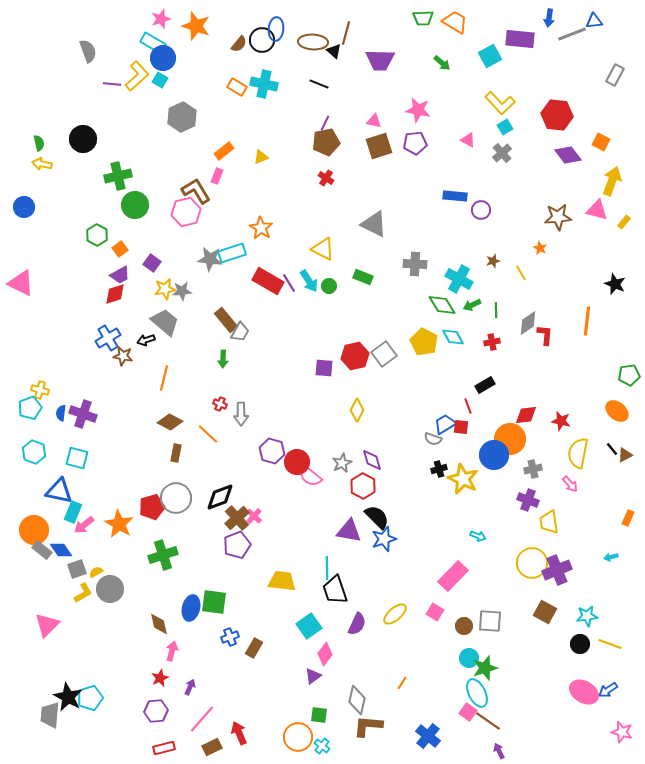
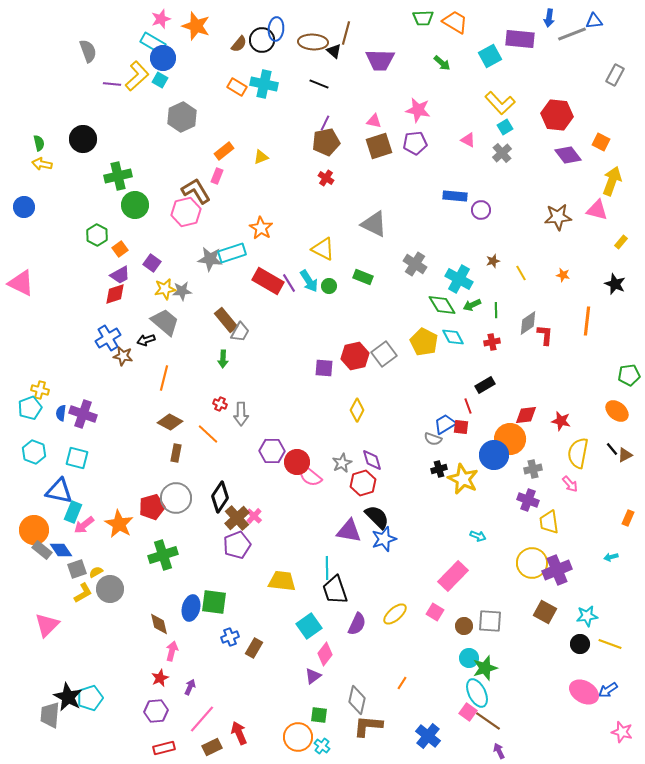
yellow rectangle at (624, 222): moved 3 px left, 20 px down
orange star at (540, 248): moved 23 px right, 27 px down; rotated 16 degrees counterclockwise
gray cross at (415, 264): rotated 30 degrees clockwise
purple hexagon at (272, 451): rotated 15 degrees counterclockwise
red hexagon at (363, 486): moved 3 px up; rotated 15 degrees clockwise
black diamond at (220, 497): rotated 36 degrees counterclockwise
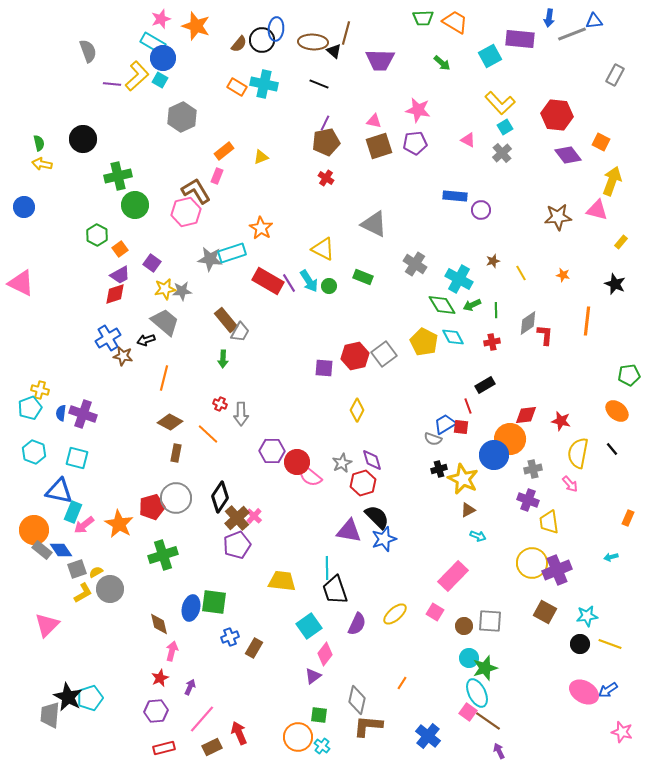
brown triangle at (625, 455): moved 157 px left, 55 px down
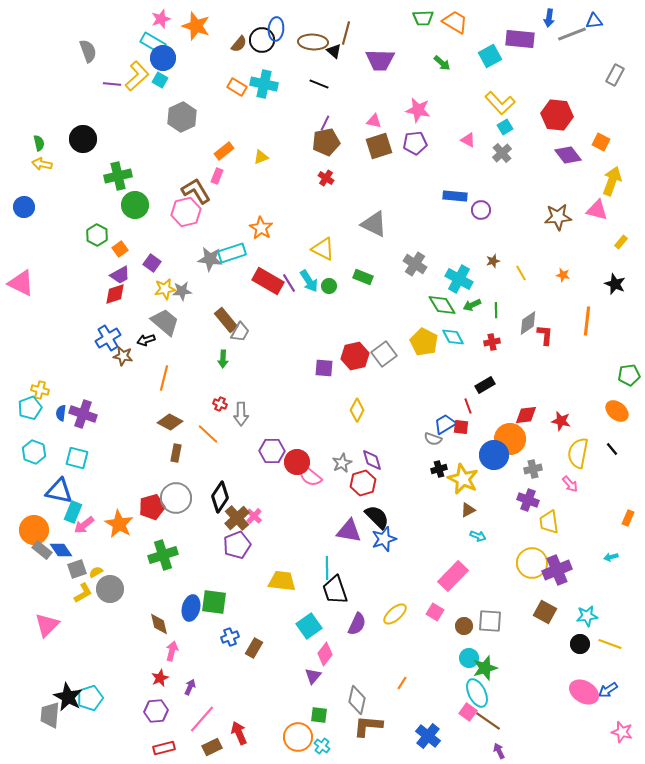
purple triangle at (313, 676): rotated 12 degrees counterclockwise
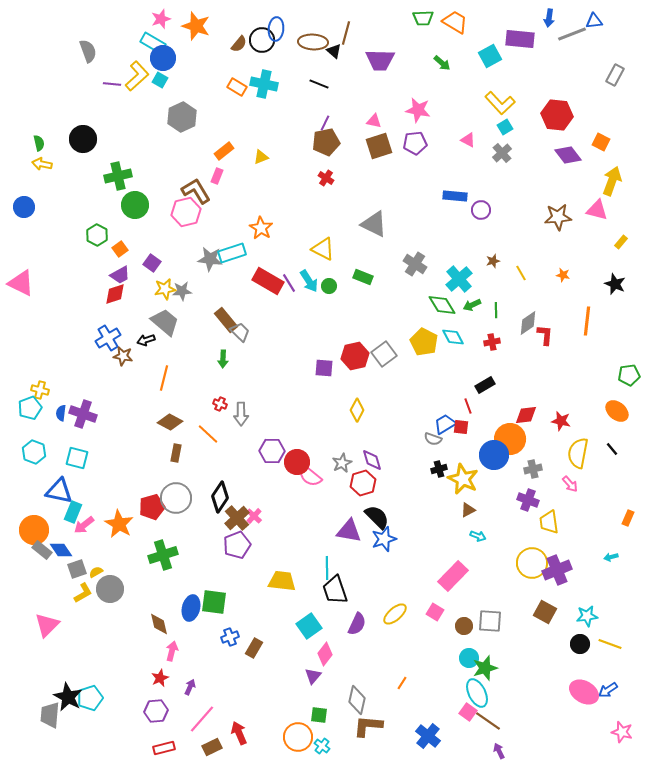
cyan cross at (459, 279): rotated 20 degrees clockwise
gray trapezoid at (240, 332): rotated 75 degrees counterclockwise
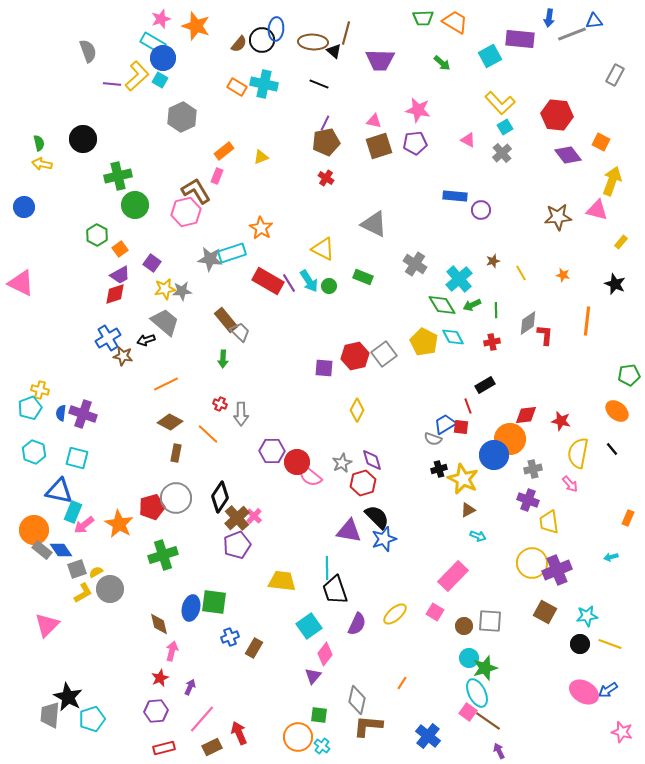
orange line at (164, 378): moved 2 px right, 6 px down; rotated 50 degrees clockwise
cyan pentagon at (90, 698): moved 2 px right, 21 px down
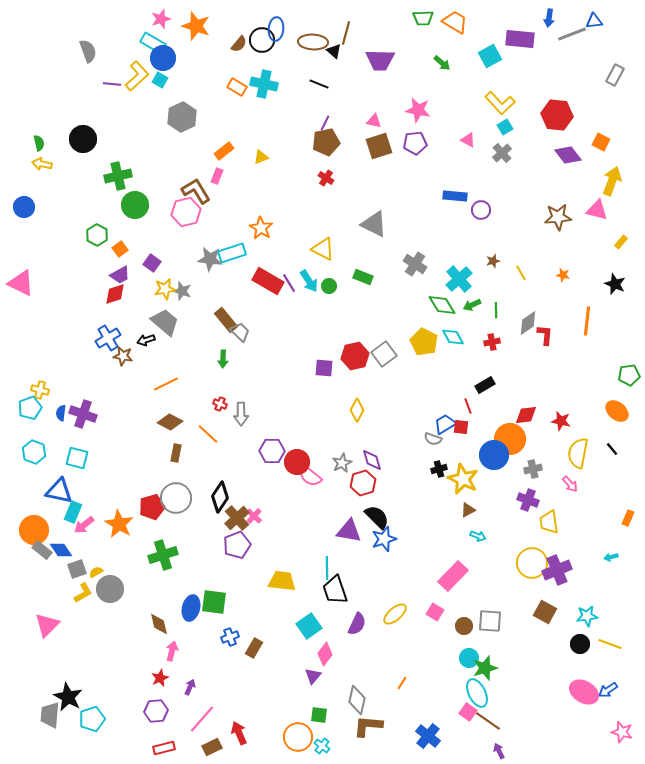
gray star at (182, 291): rotated 24 degrees clockwise
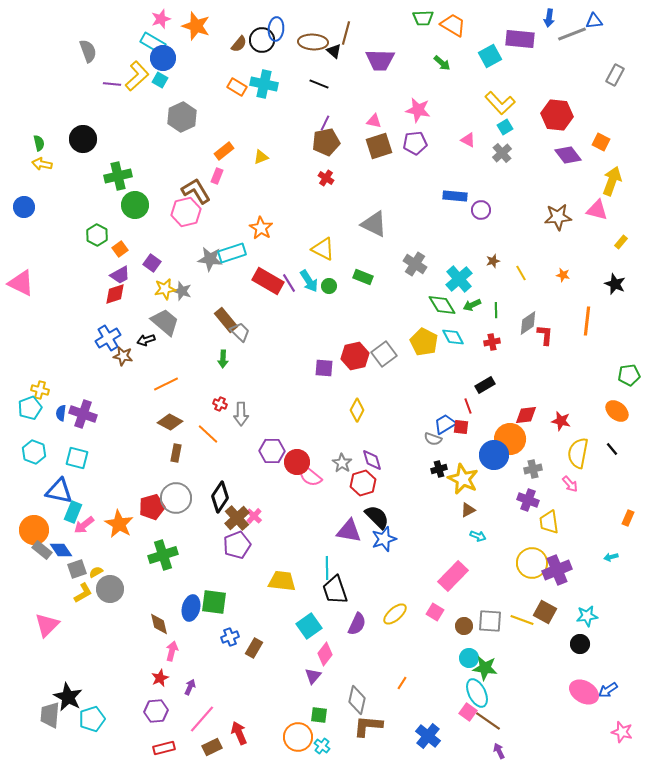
orange trapezoid at (455, 22): moved 2 px left, 3 px down
gray star at (342, 463): rotated 12 degrees counterclockwise
yellow line at (610, 644): moved 88 px left, 24 px up
green star at (485, 668): rotated 25 degrees clockwise
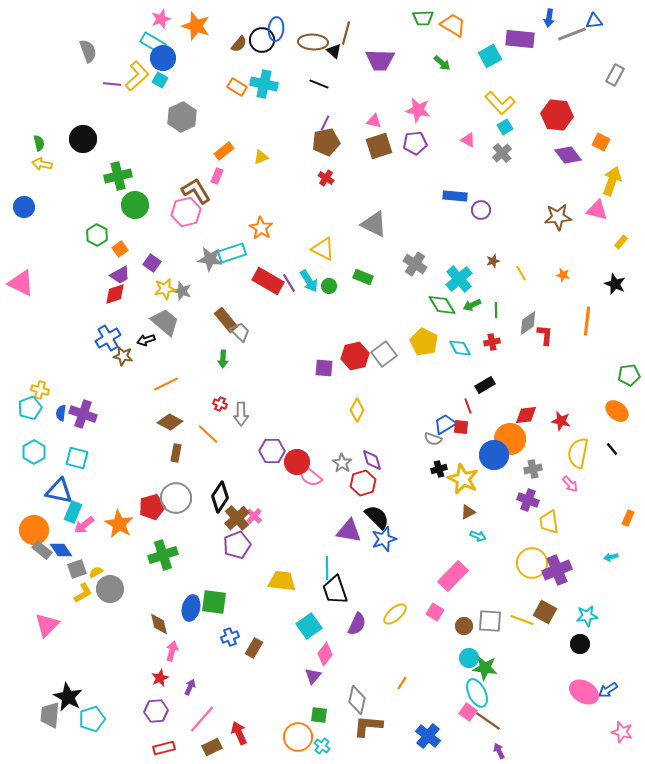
cyan diamond at (453, 337): moved 7 px right, 11 px down
cyan hexagon at (34, 452): rotated 10 degrees clockwise
brown triangle at (468, 510): moved 2 px down
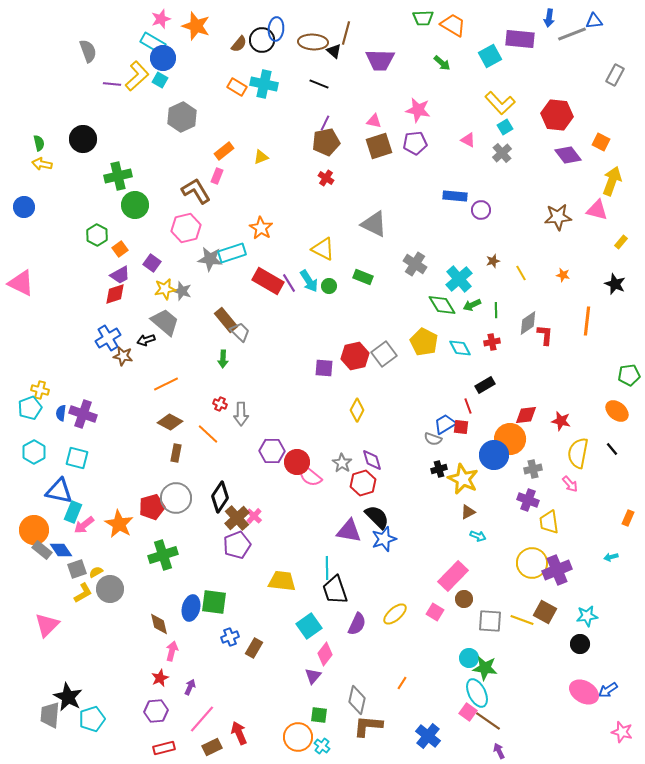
pink hexagon at (186, 212): moved 16 px down
brown circle at (464, 626): moved 27 px up
